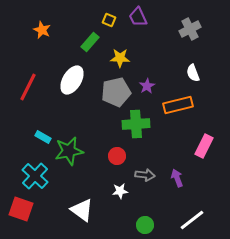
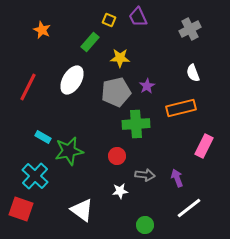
orange rectangle: moved 3 px right, 3 px down
white line: moved 3 px left, 12 px up
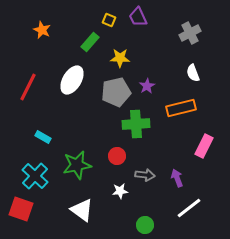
gray cross: moved 4 px down
green star: moved 8 px right, 14 px down
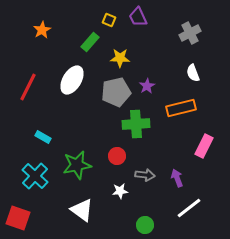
orange star: rotated 18 degrees clockwise
red square: moved 3 px left, 9 px down
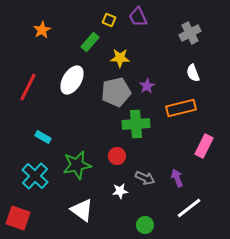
gray arrow: moved 3 px down; rotated 18 degrees clockwise
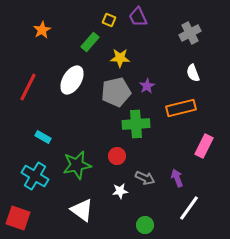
cyan cross: rotated 12 degrees counterclockwise
white line: rotated 16 degrees counterclockwise
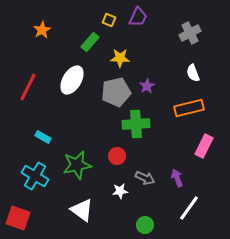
purple trapezoid: rotated 130 degrees counterclockwise
orange rectangle: moved 8 px right
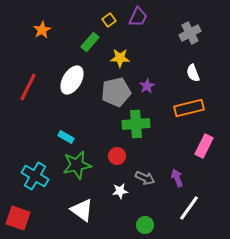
yellow square: rotated 32 degrees clockwise
cyan rectangle: moved 23 px right
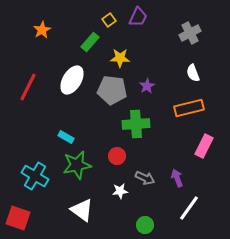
gray pentagon: moved 4 px left, 2 px up; rotated 20 degrees clockwise
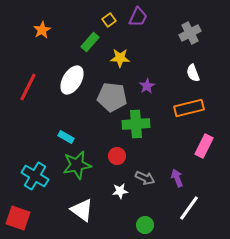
gray pentagon: moved 7 px down
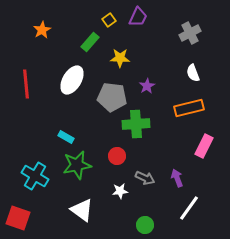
red line: moved 2 px left, 3 px up; rotated 32 degrees counterclockwise
